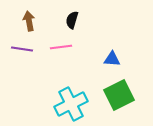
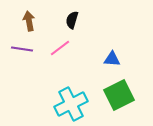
pink line: moved 1 px left, 1 px down; rotated 30 degrees counterclockwise
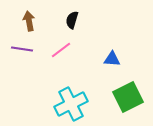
pink line: moved 1 px right, 2 px down
green square: moved 9 px right, 2 px down
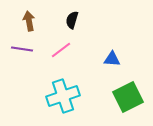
cyan cross: moved 8 px left, 8 px up; rotated 8 degrees clockwise
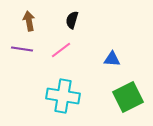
cyan cross: rotated 28 degrees clockwise
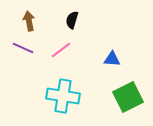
purple line: moved 1 px right, 1 px up; rotated 15 degrees clockwise
